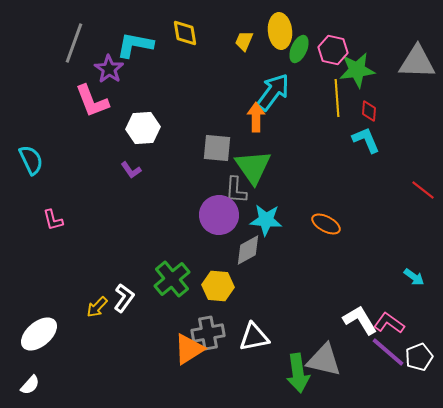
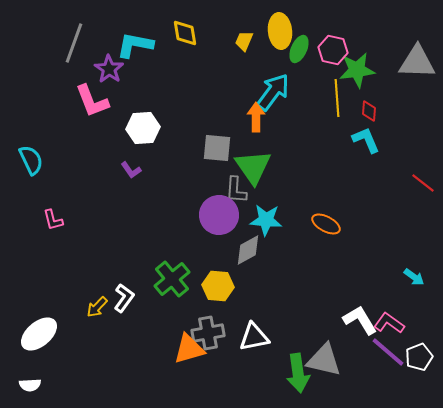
red line at (423, 190): moved 7 px up
orange triangle at (189, 349): rotated 16 degrees clockwise
white semicircle at (30, 385): rotated 45 degrees clockwise
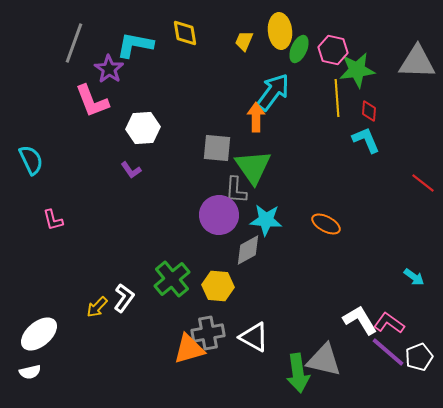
white triangle at (254, 337): rotated 40 degrees clockwise
white semicircle at (30, 385): moved 13 px up; rotated 10 degrees counterclockwise
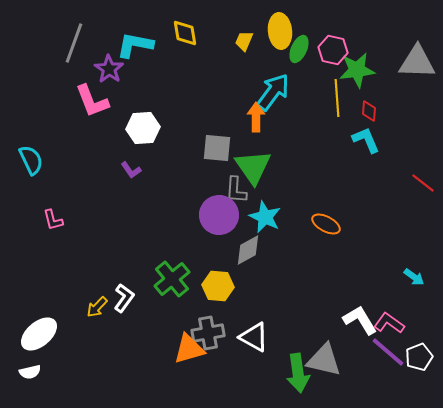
cyan star at (266, 220): moved 1 px left, 3 px up; rotated 20 degrees clockwise
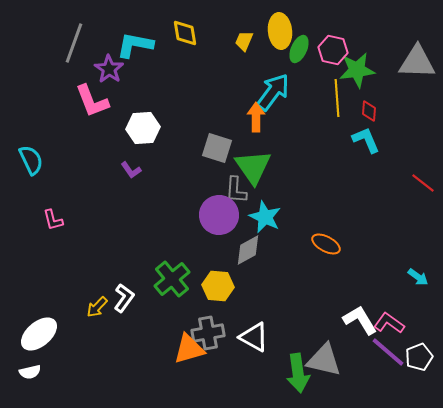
gray square at (217, 148): rotated 12 degrees clockwise
orange ellipse at (326, 224): moved 20 px down
cyan arrow at (414, 277): moved 4 px right
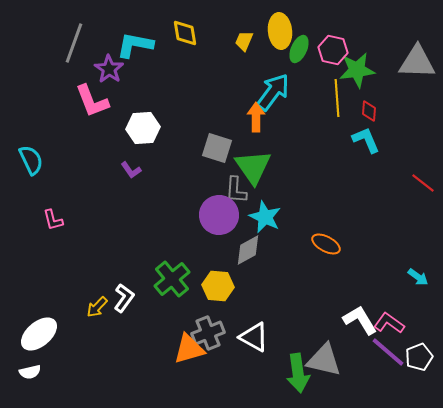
gray cross at (208, 333): rotated 12 degrees counterclockwise
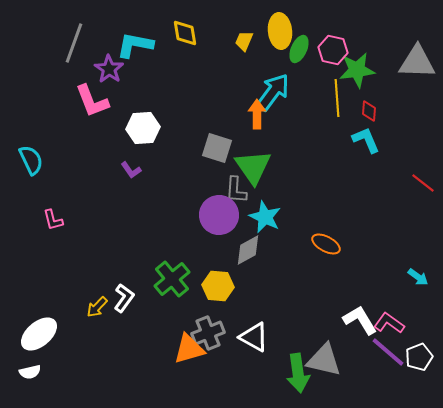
orange arrow at (256, 117): moved 1 px right, 3 px up
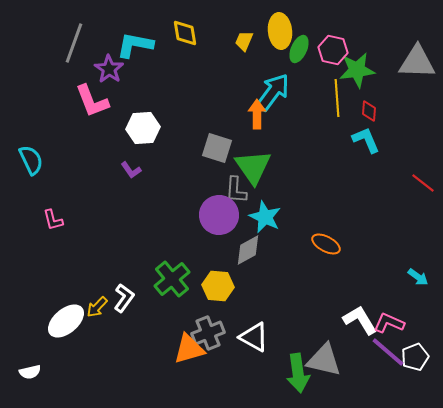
pink L-shape at (389, 323): rotated 12 degrees counterclockwise
white ellipse at (39, 334): moved 27 px right, 13 px up
white pentagon at (419, 357): moved 4 px left
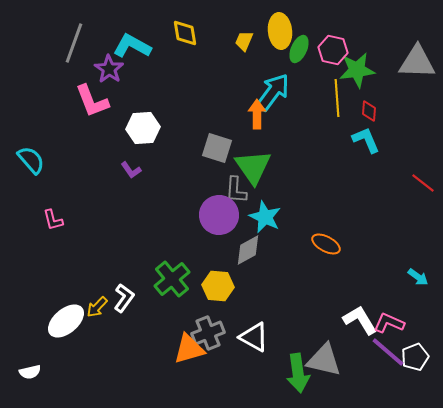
cyan L-shape at (135, 45): moved 3 px left, 1 px down; rotated 18 degrees clockwise
cyan semicircle at (31, 160): rotated 16 degrees counterclockwise
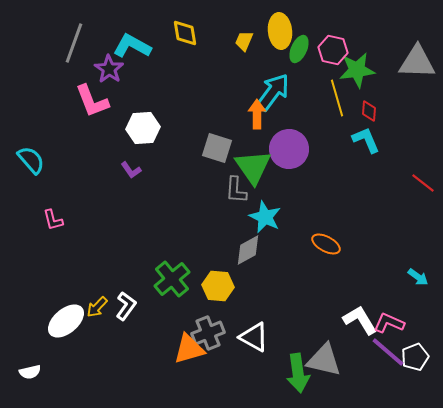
yellow line at (337, 98): rotated 12 degrees counterclockwise
purple circle at (219, 215): moved 70 px right, 66 px up
white L-shape at (124, 298): moved 2 px right, 8 px down
